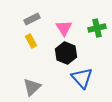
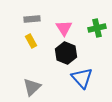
gray rectangle: rotated 21 degrees clockwise
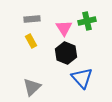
green cross: moved 10 px left, 7 px up
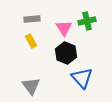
gray triangle: moved 1 px left, 1 px up; rotated 24 degrees counterclockwise
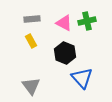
pink triangle: moved 5 px up; rotated 30 degrees counterclockwise
black hexagon: moved 1 px left
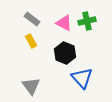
gray rectangle: rotated 42 degrees clockwise
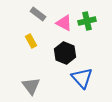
gray rectangle: moved 6 px right, 5 px up
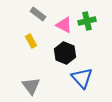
pink triangle: moved 2 px down
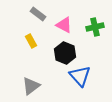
green cross: moved 8 px right, 6 px down
blue triangle: moved 2 px left, 2 px up
gray triangle: rotated 30 degrees clockwise
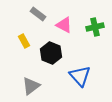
yellow rectangle: moved 7 px left
black hexagon: moved 14 px left
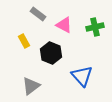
blue triangle: moved 2 px right
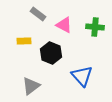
green cross: rotated 18 degrees clockwise
yellow rectangle: rotated 64 degrees counterclockwise
